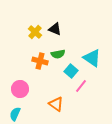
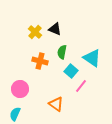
green semicircle: moved 4 px right, 2 px up; rotated 112 degrees clockwise
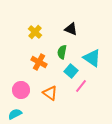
black triangle: moved 16 px right
orange cross: moved 1 px left, 1 px down; rotated 14 degrees clockwise
pink circle: moved 1 px right, 1 px down
orange triangle: moved 6 px left, 11 px up
cyan semicircle: rotated 40 degrees clockwise
